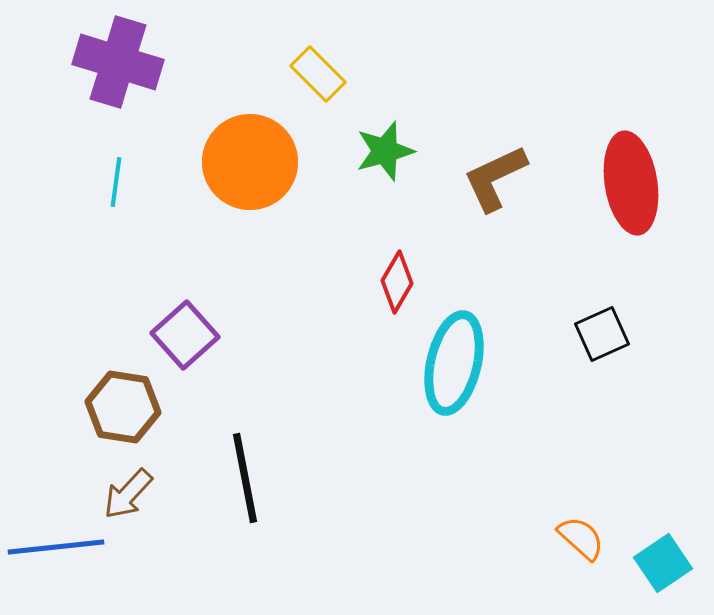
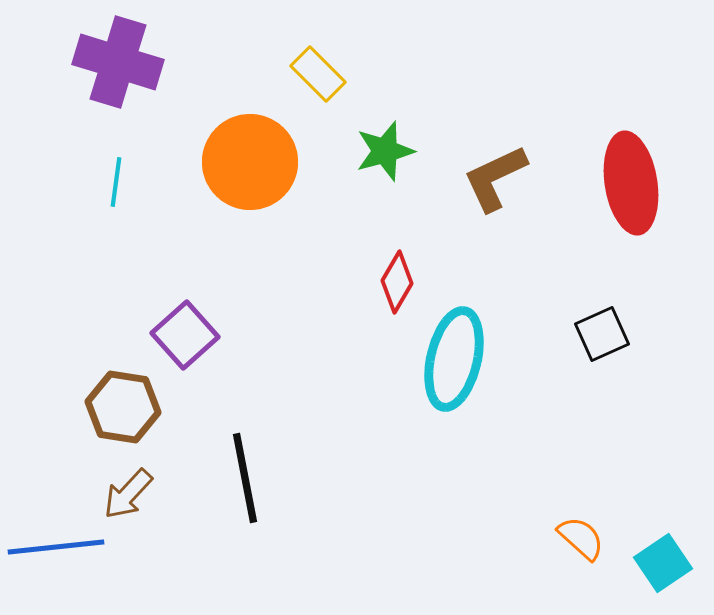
cyan ellipse: moved 4 px up
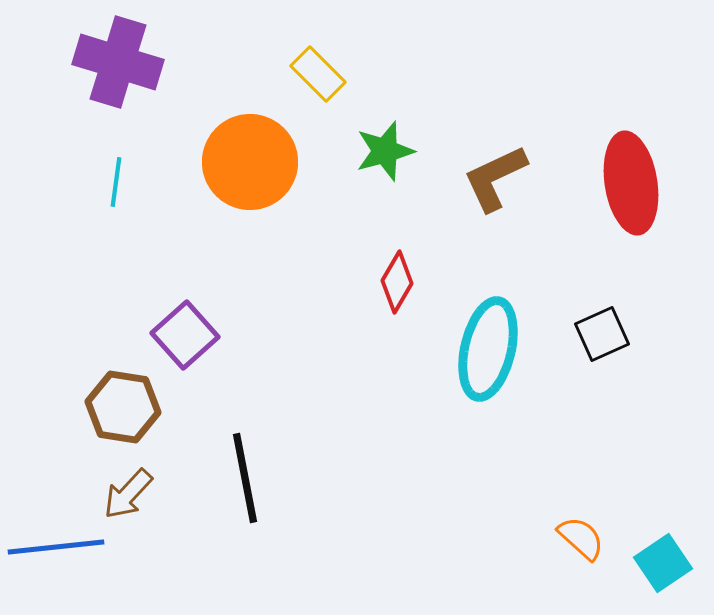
cyan ellipse: moved 34 px right, 10 px up
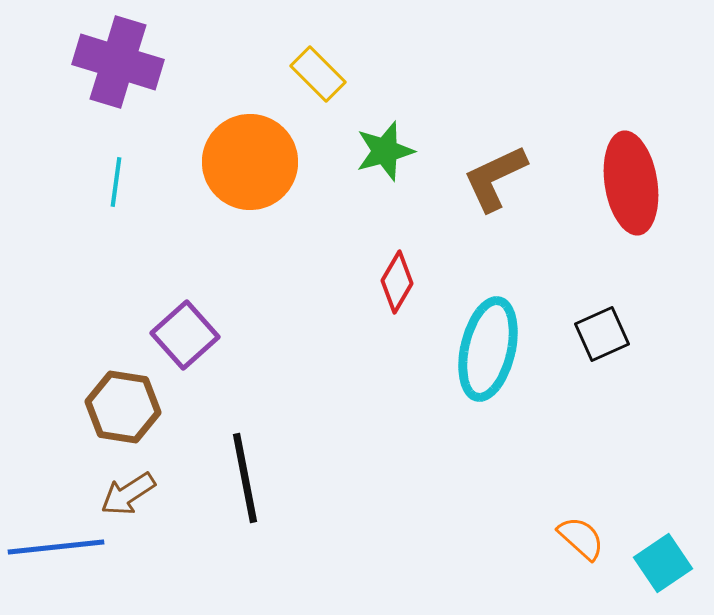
brown arrow: rotated 14 degrees clockwise
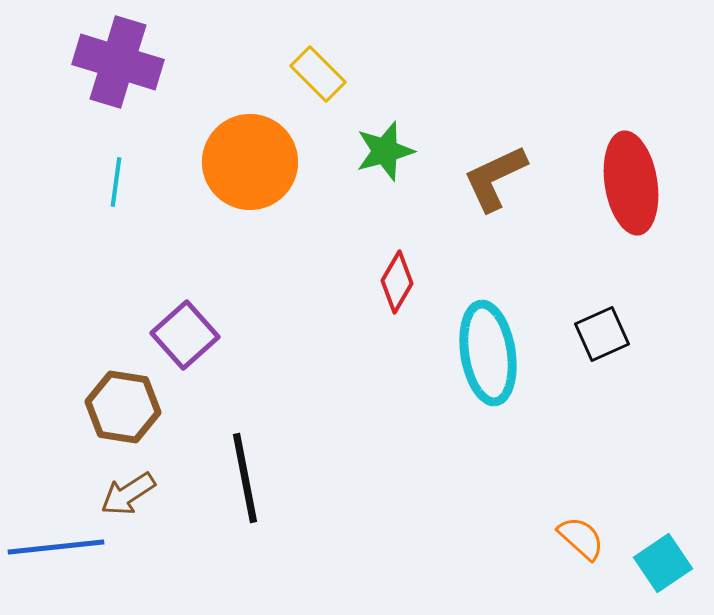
cyan ellipse: moved 4 px down; rotated 22 degrees counterclockwise
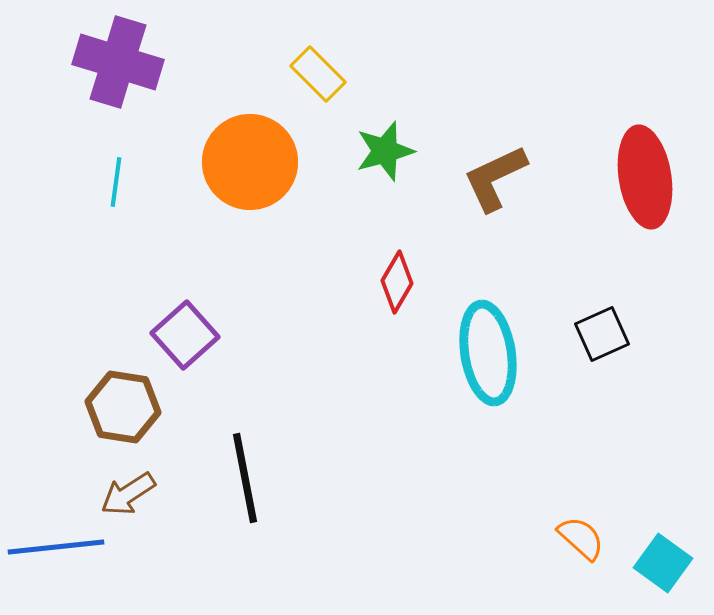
red ellipse: moved 14 px right, 6 px up
cyan square: rotated 20 degrees counterclockwise
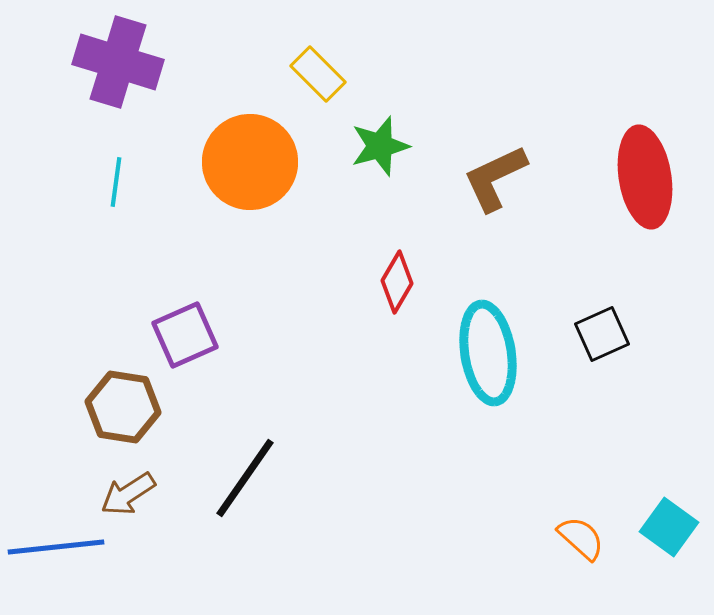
green star: moved 5 px left, 5 px up
purple square: rotated 18 degrees clockwise
black line: rotated 46 degrees clockwise
cyan square: moved 6 px right, 36 px up
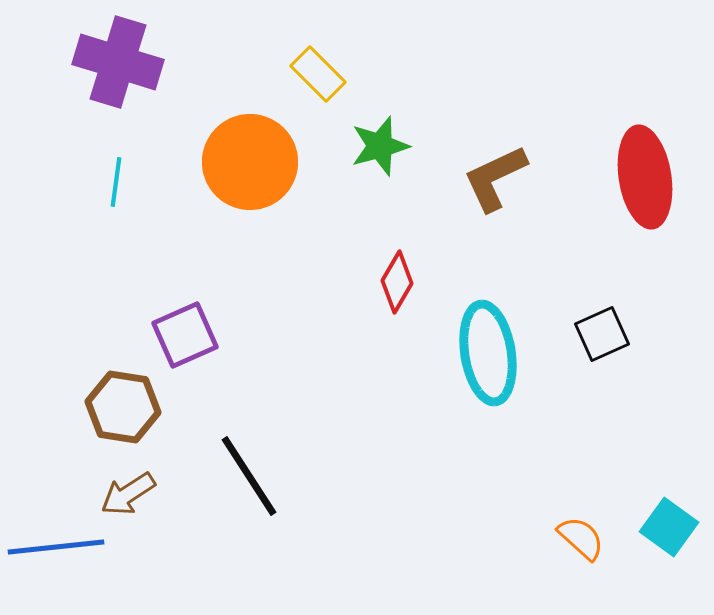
black line: moved 4 px right, 2 px up; rotated 68 degrees counterclockwise
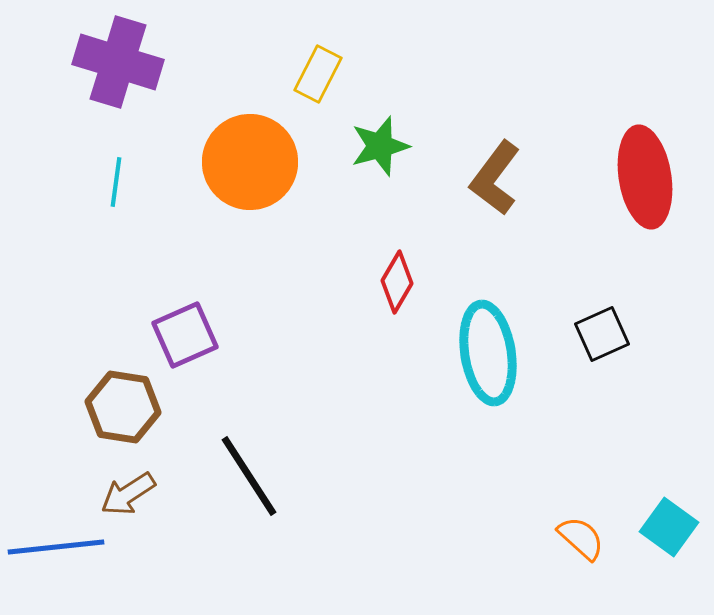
yellow rectangle: rotated 72 degrees clockwise
brown L-shape: rotated 28 degrees counterclockwise
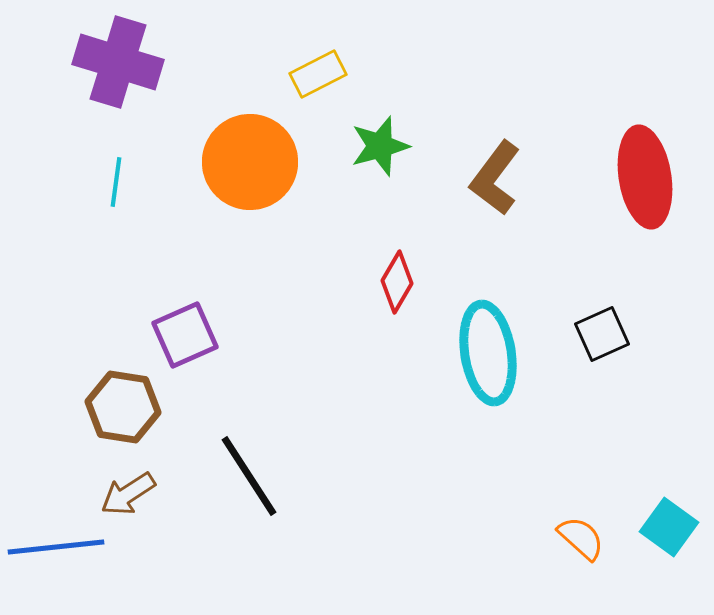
yellow rectangle: rotated 36 degrees clockwise
